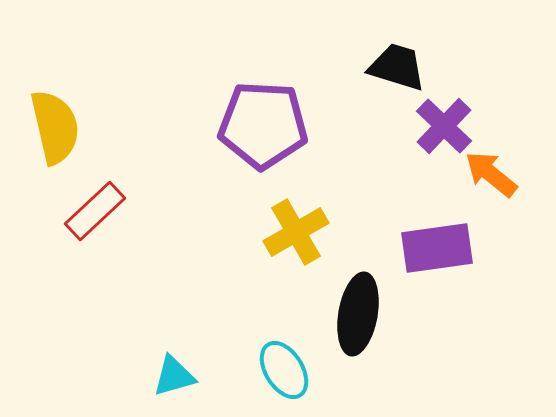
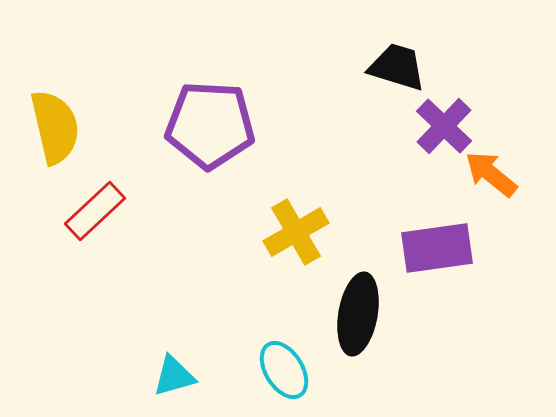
purple pentagon: moved 53 px left
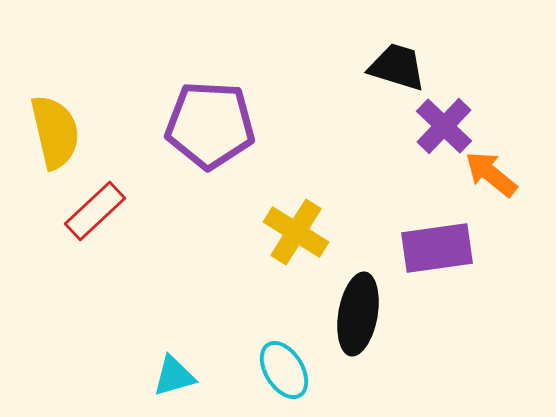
yellow semicircle: moved 5 px down
yellow cross: rotated 28 degrees counterclockwise
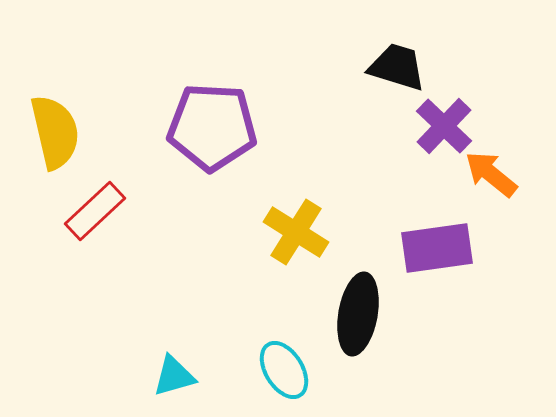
purple pentagon: moved 2 px right, 2 px down
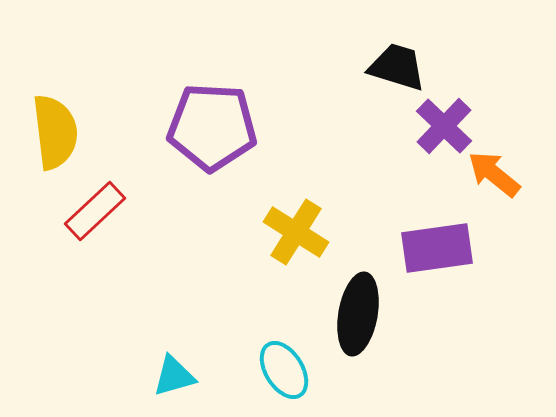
yellow semicircle: rotated 6 degrees clockwise
orange arrow: moved 3 px right
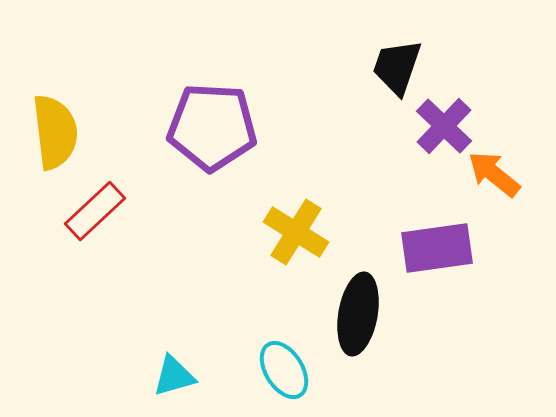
black trapezoid: rotated 88 degrees counterclockwise
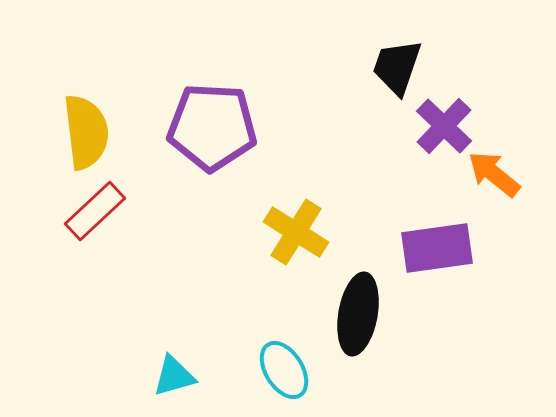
yellow semicircle: moved 31 px right
